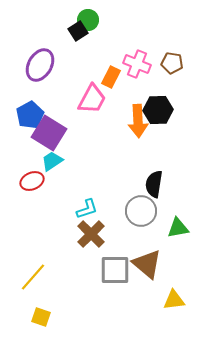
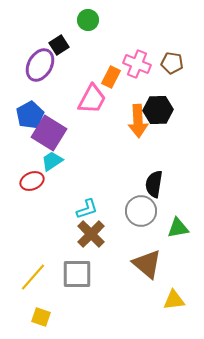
black square: moved 19 px left, 14 px down
gray square: moved 38 px left, 4 px down
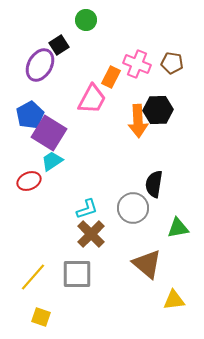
green circle: moved 2 px left
red ellipse: moved 3 px left
gray circle: moved 8 px left, 3 px up
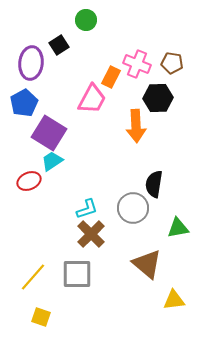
purple ellipse: moved 9 px left, 2 px up; rotated 24 degrees counterclockwise
black hexagon: moved 12 px up
blue pentagon: moved 6 px left, 12 px up
orange arrow: moved 2 px left, 5 px down
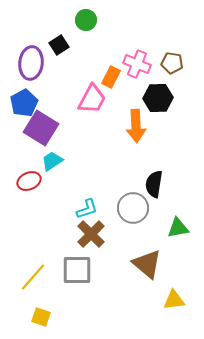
purple square: moved 8 px left, 5 px up
gray square: moved 4 px up
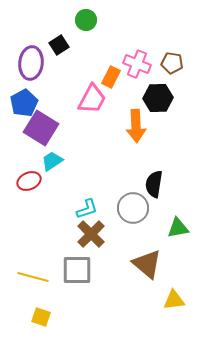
yellow line: rotated 64 degrees clockwise
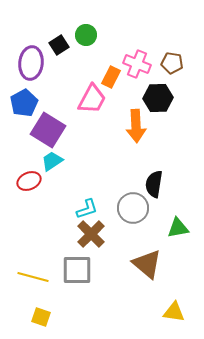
green circle: moved 15 px down
purple square: moved 7 px right, 2 px down
yellow triangle: moved 12 px down; rotated 15 degrees clockwise
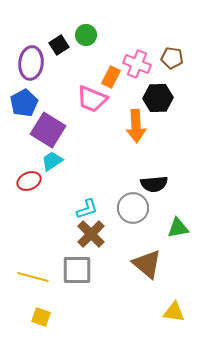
brown pentagon: moved 5 px up
pink trapezoid: rotated 84 degrees clockwise
black semicircle: rotated 104 degrees counterclockwise
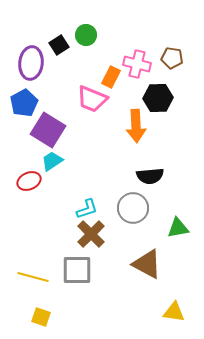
pink cross: rotated 8 degrees counterclockwise
black semicircle: moved 4 px left, 8 px up
brown triangle: rotated 12 degrees counterclockwise
